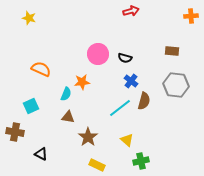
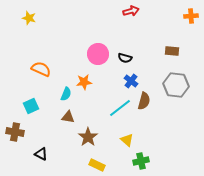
orange star: moved 2 px right
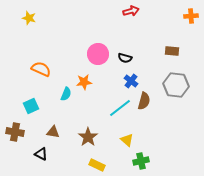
brown triangle: moved 15 px left, 15 px down
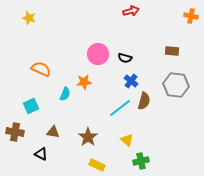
orange cross: rotated 16 degrees clockwise
cyan semicircle: moved 1 px left
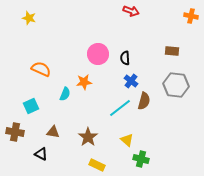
red arrow: rotated 35 degrees clockwise
black semicircle: rotated 72 degrees clockwise
green cross: moved 2 px up; rotated 28 degrees clockwise
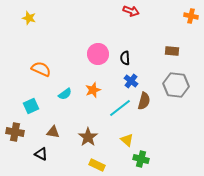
orange star: moved 9 px right, 8 px down; rotated 14 degrees counterclockwise
cyan semicircle: rotated 32 degrees clockwise
